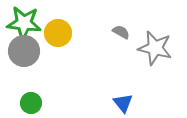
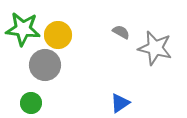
green star: moved 1 px left, 6 px down
yellow circle: moved 2 px down
gray circle: moved 21 px right, 14 px down
blue triangle: moved 3 px left; rotated 35 degrees clockwise
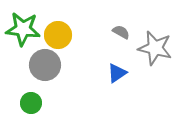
blue triangle: moved 3 px left, 30 px up
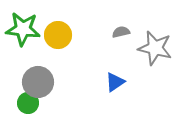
gray semicircle: rotated 42 degrees counterclockwise
gray circle: moved 7 px left, 17 px down
blue triangle: moved 2 px left, 9 px down
green circle: moved 3 px left
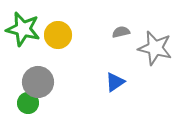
green star: rotated 8 degrees clockwise
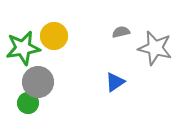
green star: moved 19 px down; rotated 24 degrees counterclockwise
yellow circle: moved 4 px left, 1 px down
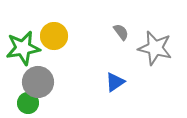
gray semicircle: rotated 66 degrees clockwise
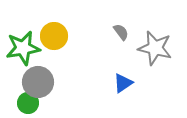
blue triangle: moved 8 px right, 1 px down
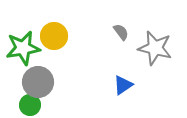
blue triangle: moved 2 px down
green circle: moved 2 px right, 2 px down
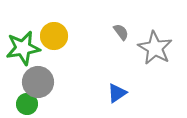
gray star: rotated 16 degrees clockwise
blue triangle: moved 6 px left, 8 px down
green circle: moved 3 px left, 1 px up
